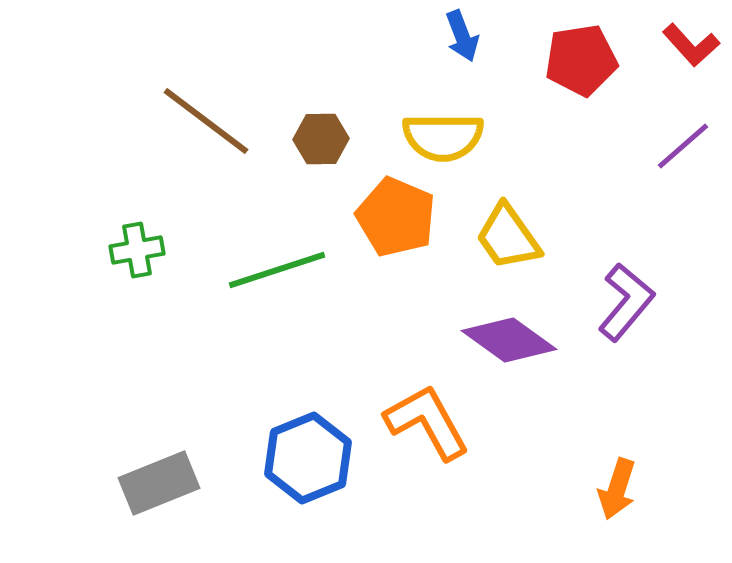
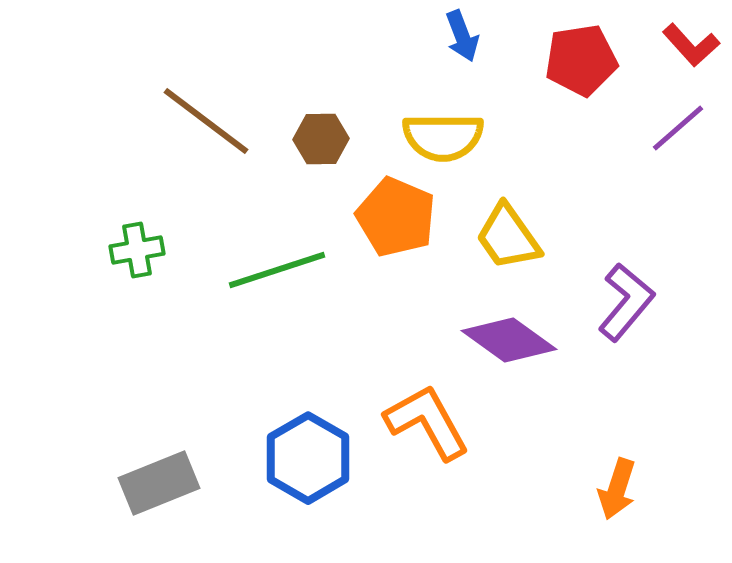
purple line: moved 5 px left, 18 px up
blue hexagon: rotated 8 degrees counterclockwise
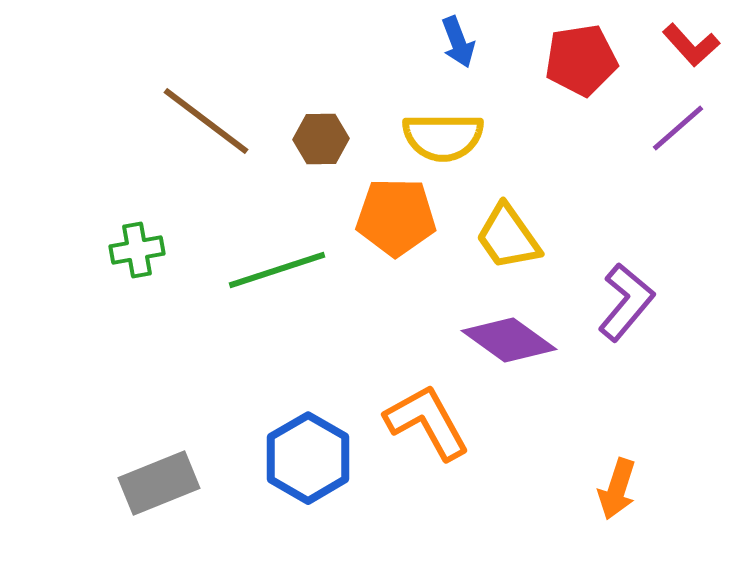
blue arrow: moved 4 px left, 6 px down
orange pentagon: rotated 22 degrees counterclockwise
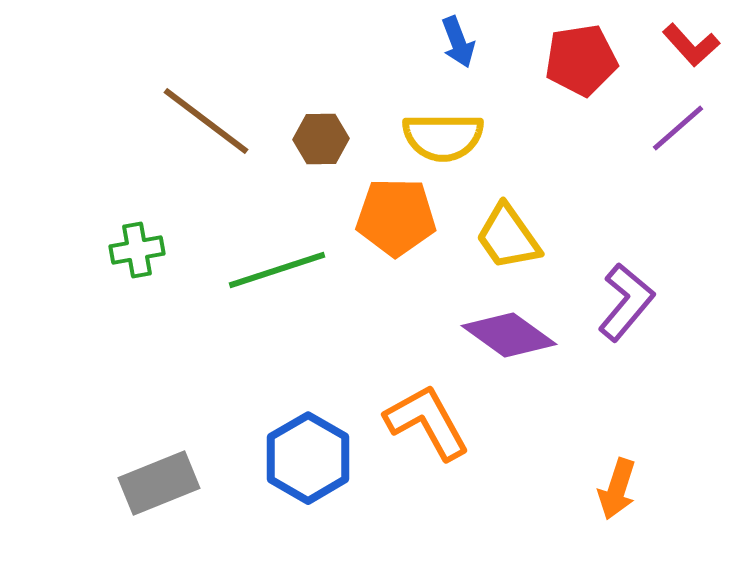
purple diamond: moved 5 px up
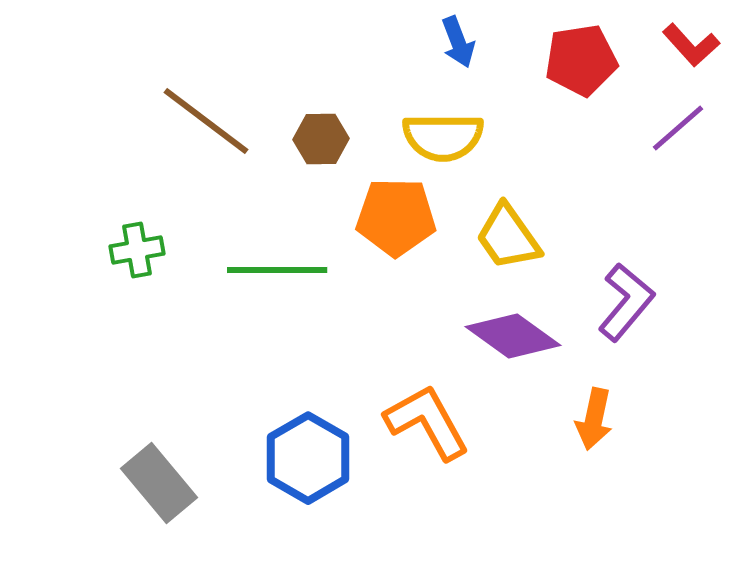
green line: rotated 18 degrees clockwise
purple diamond: moved 4 px right, 1 px down
gray rectangle: rotated 72 degrees clockwise
orange arrow: moved 23 px left, 70 px up; rotated 6 degrees counterclockwise
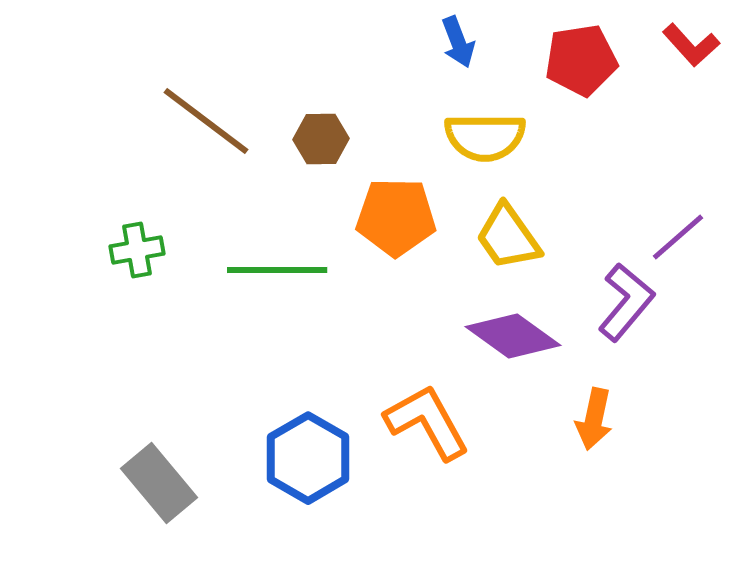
purple line: moved 109 px down
yellow semicircle: moved 42 px right
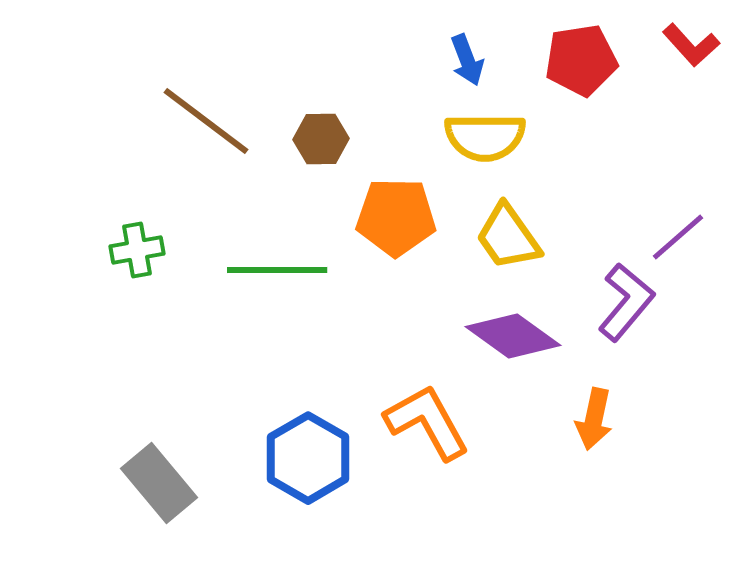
blue arrow: moved 9 px right, 18 px down
